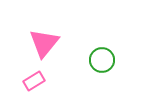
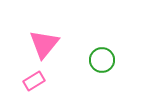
pink triangle: moved 1 px down
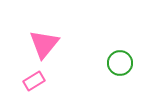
green circle: moved 18 px right, 3 px down
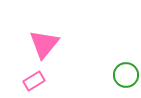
green circle: moved 6 px right, 12 px down
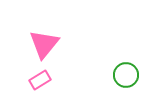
pink rectangle: moved 6 px right, 1 px up
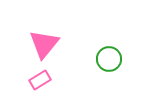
green circle: moved 17 px left, 16 px up
